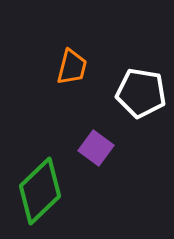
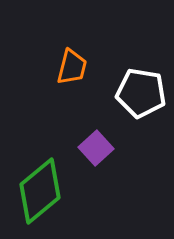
purple square: rotated 12 degrees clockwise
green diamond: rotated 4 degrees clockwise
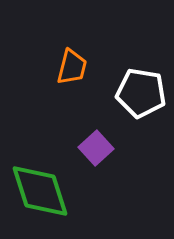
green diamond: rotated 68 degrees counterclockwise
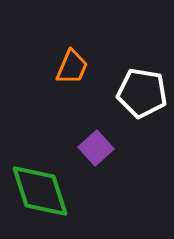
orange trapezoid: rotated 9 degrees clockwise
white pentagon: moved 1 px right
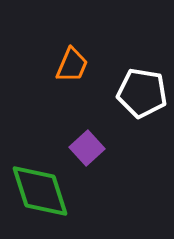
orange trapezoid: moved 2 px up
purple square: moved 9 px left
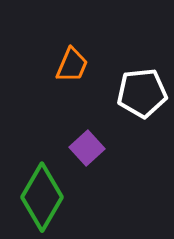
white pentagon: rotated 15 degrees counterclockwise
green diamond: moved 2 px right, 6 px down; rotated 48 degrees clockwise
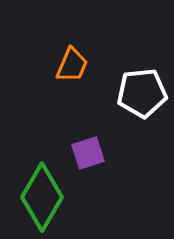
purple square: moved 1 px right, 5 px down; rotated 24 degrees clockwise
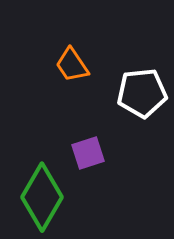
orange trapezoid: rotated 123 degrees clockwise
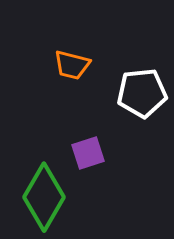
orange trapezoid: rotated 42 degrees counterclockwise
green diamond: moved 2 px right
